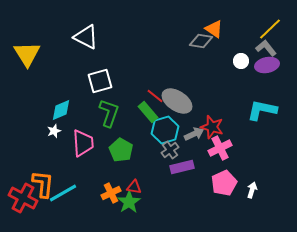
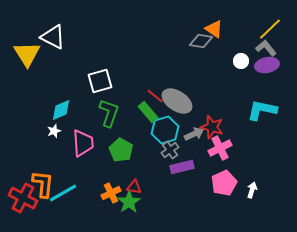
white triangle: moved 33 px left
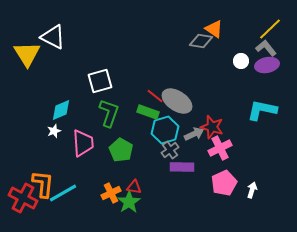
green rectangle: rotated 30 degrees counterclockwise
purple rectangle: rotated 15 degrees clockwise
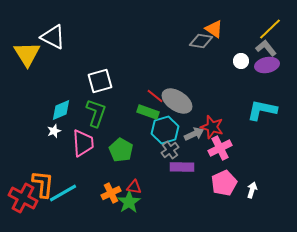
green L-shape: moved 13 px left
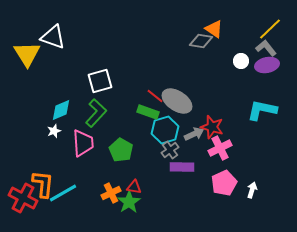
white triangle: rotated 8 degrees counterclockwise
green L-shape: rotated 24 degrees clockwise
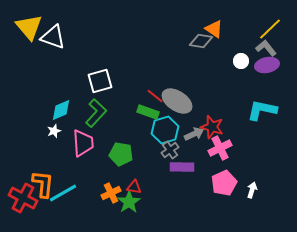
yellow triangle: moved 2 px right, 27 px up; rotated 8 degrees counterclockwise
green pentagon: moved 4 px down; rotated 20 degrees counterclockwise
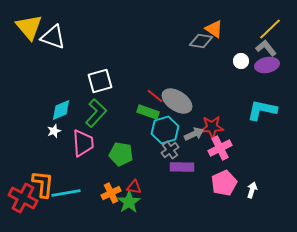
red star: rotated 20 degrees counterclockwise
cyan line: moved 3 px right; rotated 20 degrees clockwise
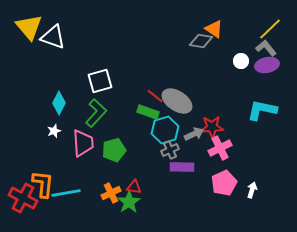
cyan diamond: moved 2 px left, 7 px up; rotated 40 degrees counterclockwise
gray cross: rotated 12 degrees clockwise
green pentagon: moved 7 px left, 4 px up; rotated 25 degrees counterclockwise
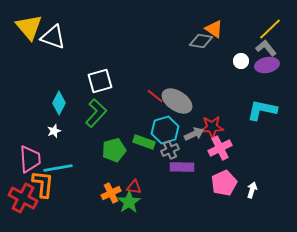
green rectangle: moved 4 px left, 30 px down
pink trapezoid: moved 53 px left, 16 px down
cyan line: moved 8 px left, 25 px up
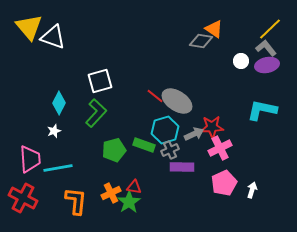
green rectangle: moved 3 px down
orange L-shape: moved 33 px right, 17 px down
